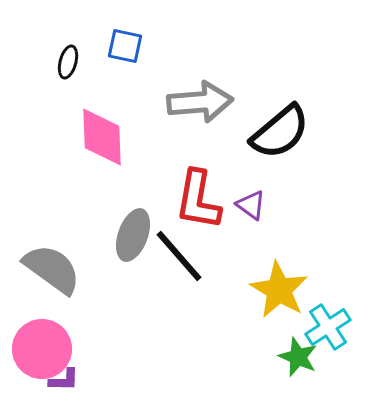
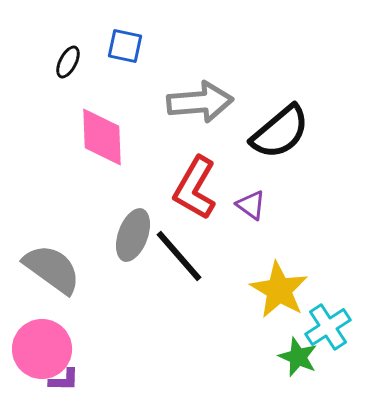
black ellipse: rotated 12 degrees clockwise
red L-shape: moved 3 px left, 12 px up; rotated 20 degrees clockwise
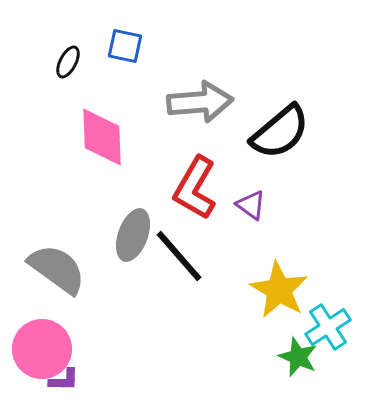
gray semicircle: moved 5 px right
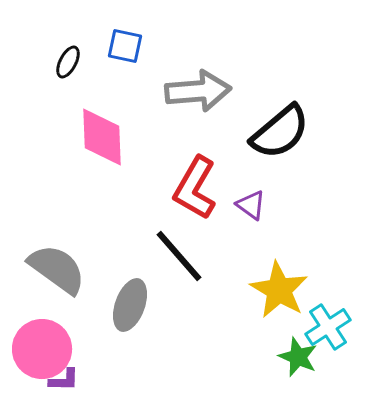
gray arrow: moved 2 px left, 11 px up
gray ellipse: moved 3 px left, 70 px down
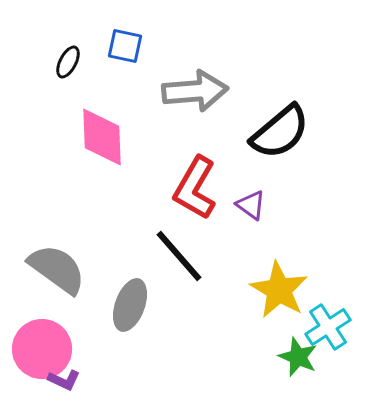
gray arrow: moved 3 px left
purple L-shape: rotated 24 degrees clockwise
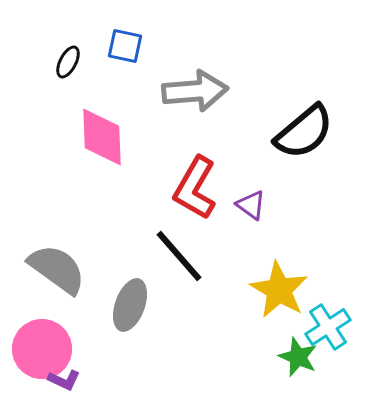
black semicircle: moved 24 px right
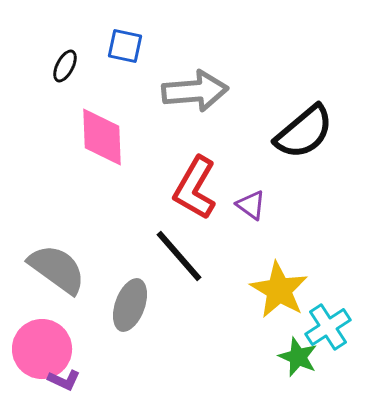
black ellipse: moved 3 px left, 4 px down
